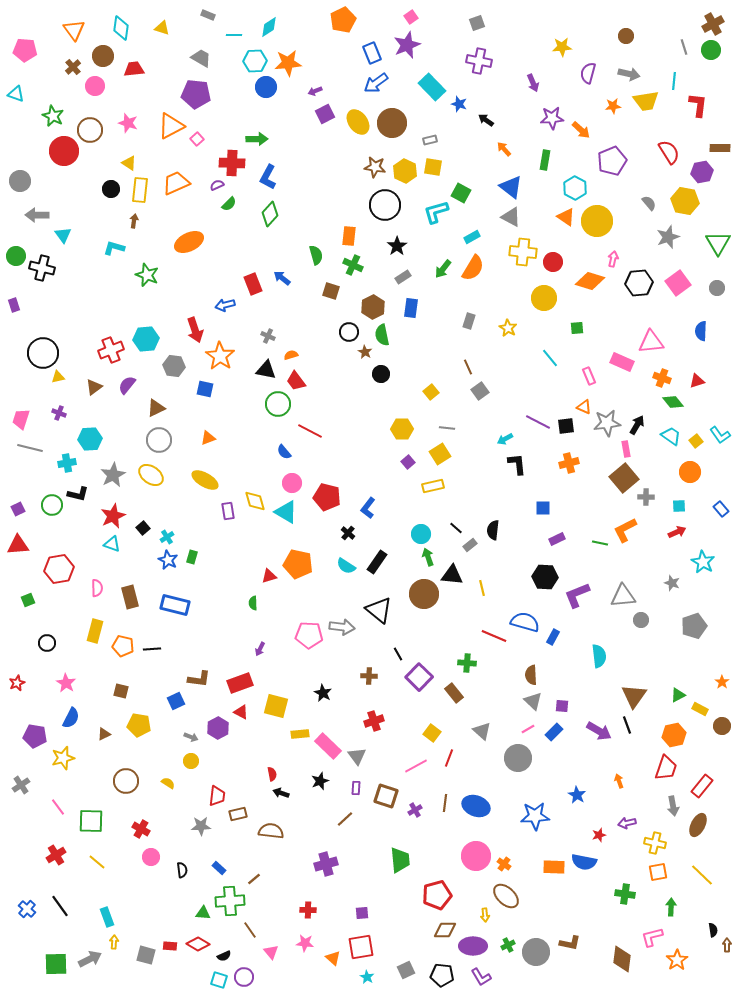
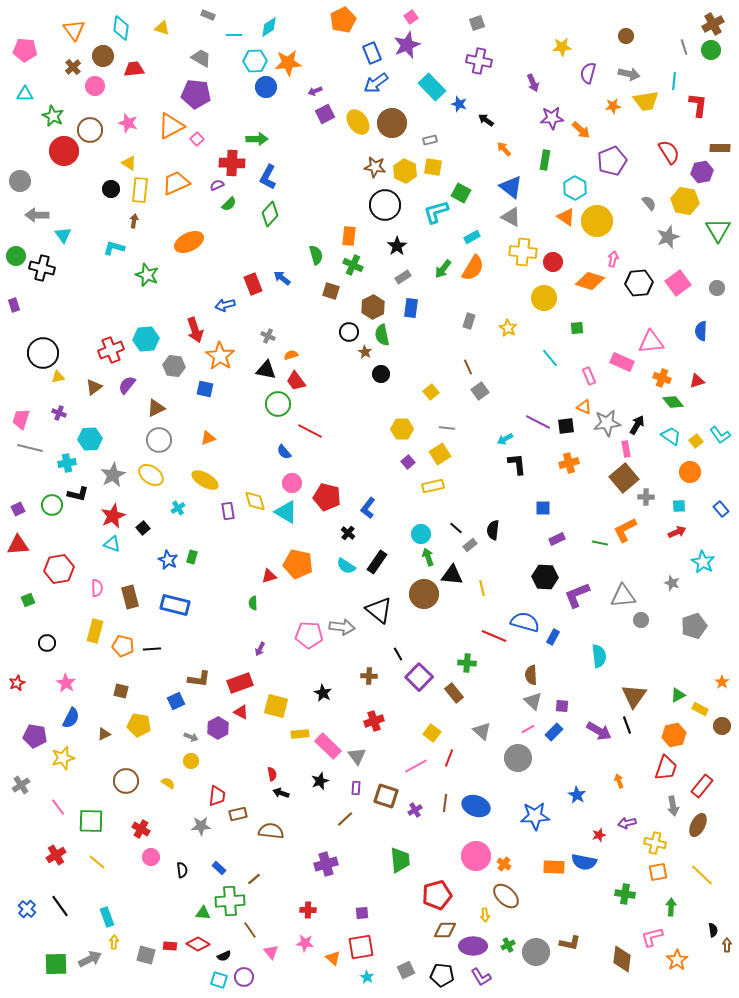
cyan triangle at (16, 94): moved 9 px right; rotated 18 degrees counterclockwise
green triangle at (718, 243): moved 13 px up
cyan cross at (167, 537): moved 11 px right, 29 px up
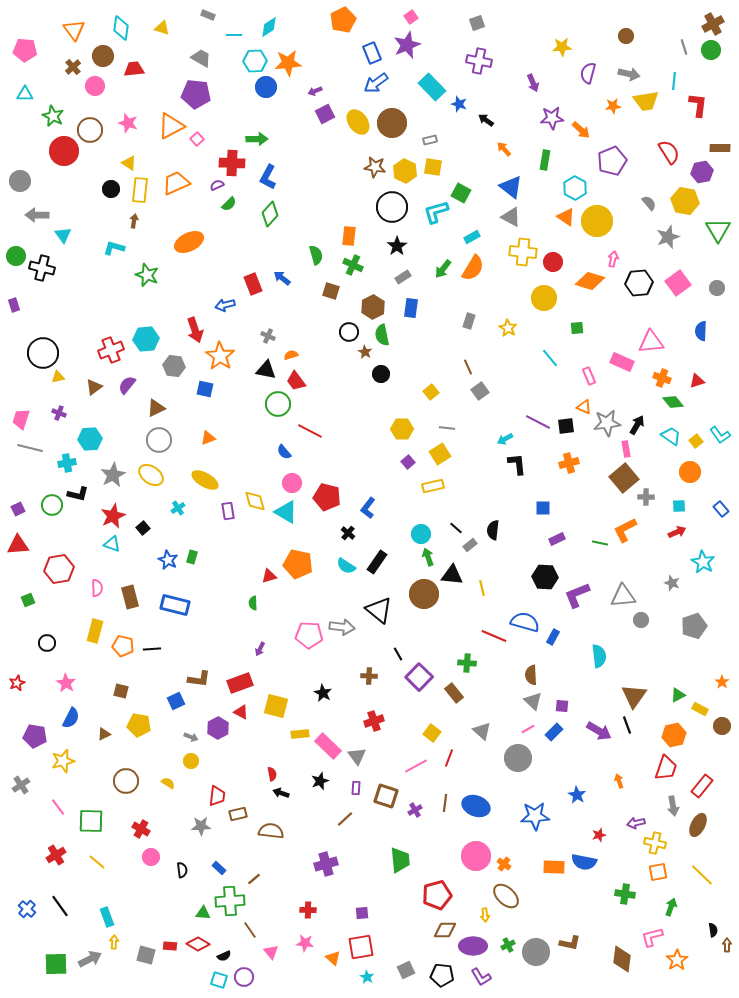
black circle at (385, 205): moved 7 px right, 2 px down
yellow star at (63, 758): moved 3 px down
purple arrow at (627, 823): moved 9 px right
green arrow at (671, 907): rotated 18 degrees clockwise
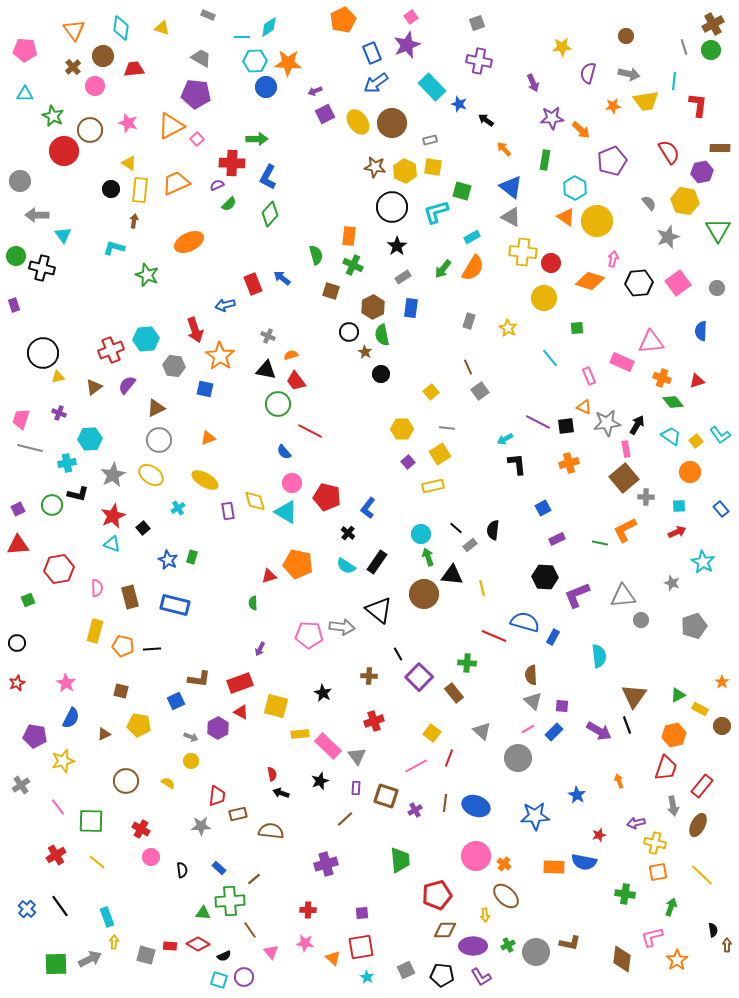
cyan line at (234, 35): moved 8 px right, 2 px down
orange star at (288, 63): rotated 8 degrees clockwise
green square at (461, 193): moved 1 px right, 2 px up; rotated 12 degrees counterclockwise
red circle at (553, 262): moved 2 px left, 1 px down
blue square at (543, 508): rotated 28 degrees counterclockwise
black circle at (47, 643): moved 30 px left
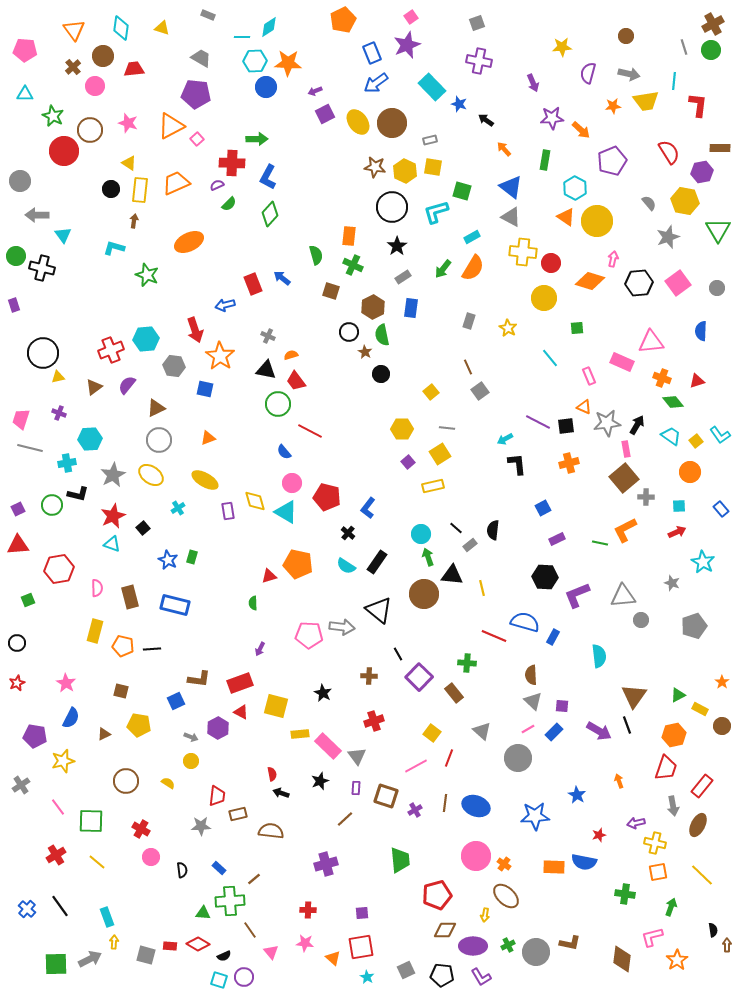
yellow arrow at (485, 915): rotated 16 degrees clockwise
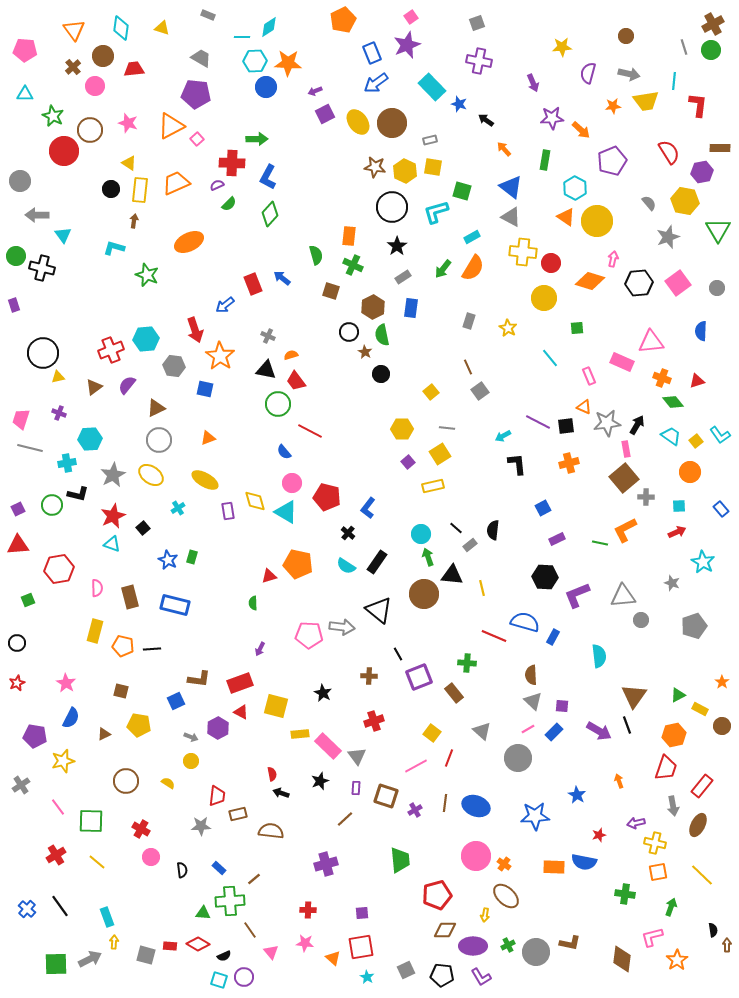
blue arrow at (225, 305): rotated 24 degrees counterclockwise
cyan arrow at (505, 439): moved 2 px left, 3 px up
purple square at (419, 677): rotated 24 degrees clockwise
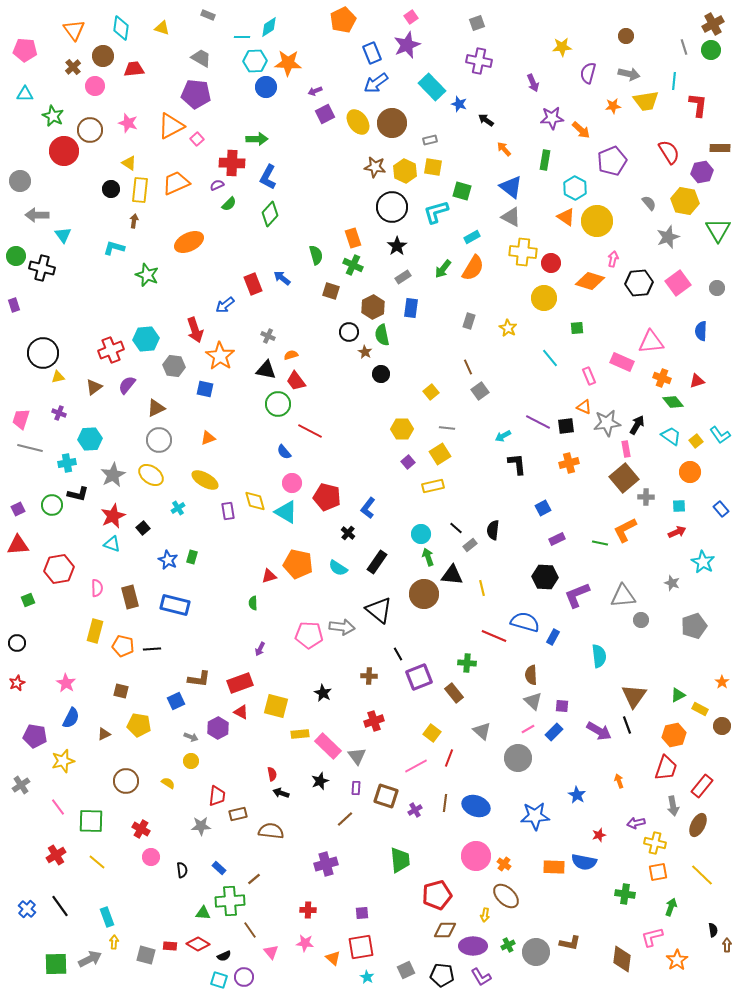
orange rectangle at (349, 236): moved 4 px right, 2 px down; rotated 24 degrees counterclockwise
cyan semicircle at (346, 566): moved 8 px left, 2 px down
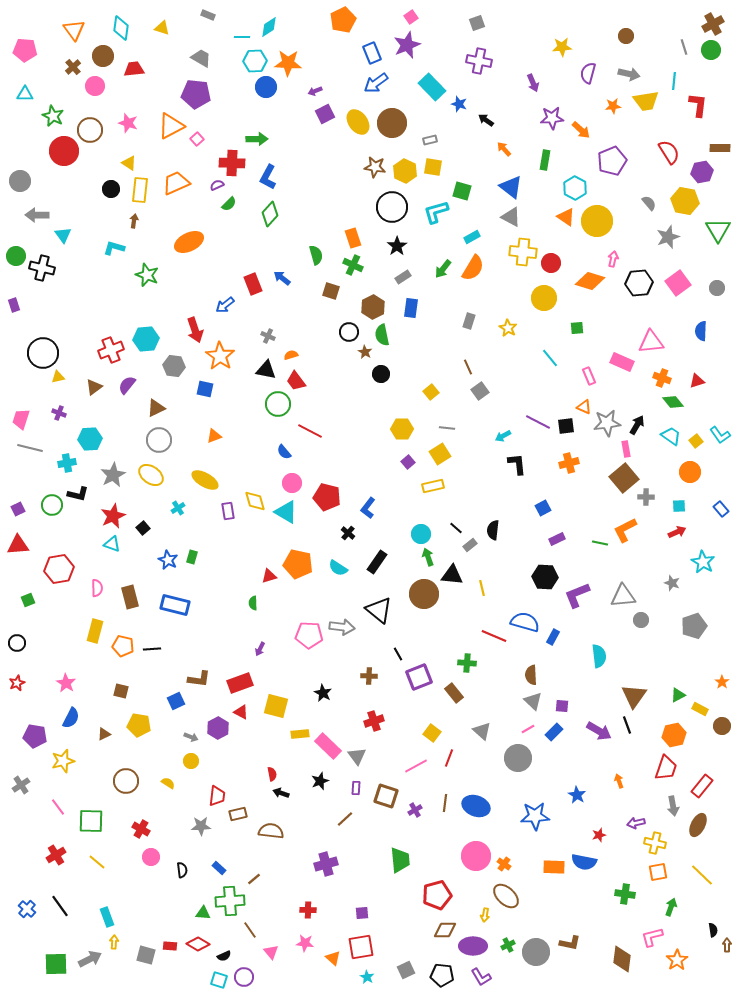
orange triangle at (208, 438): moved 6 px right, 2 px up
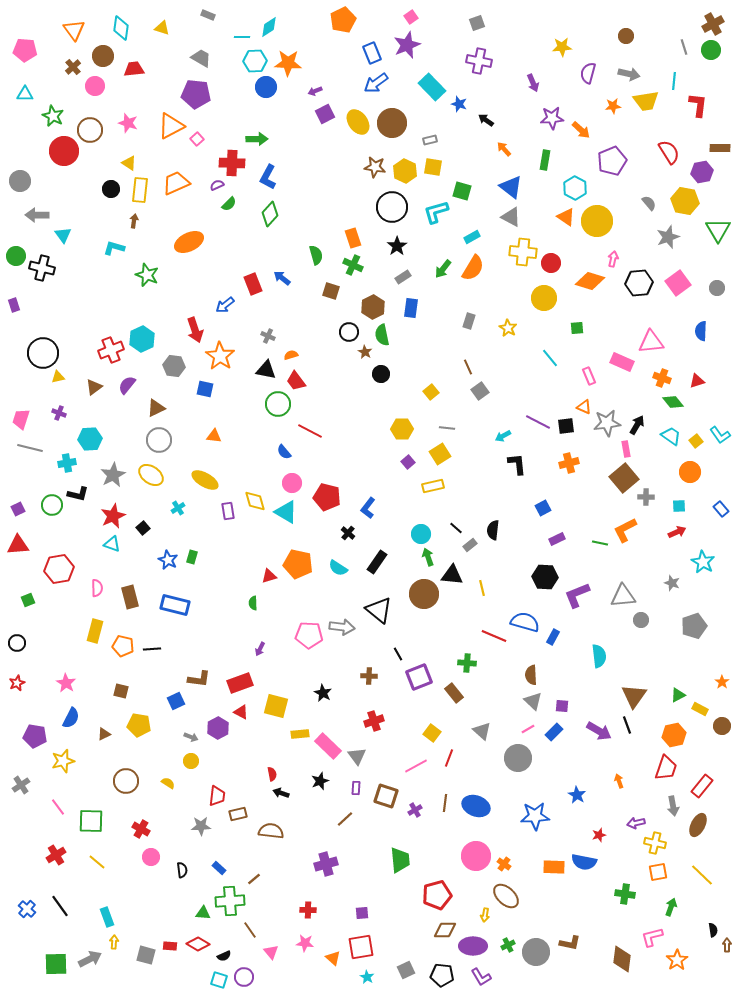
cyan hexagon at (146, 339): moved 4 px left; rotated 20 degrees counterclockwise
orange triangle at (214, 436): rotated 28 degrees clockwise
